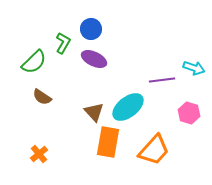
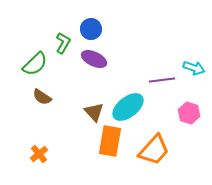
green semicircle: moved 1 px right, 2 px down
orange rectangle: moved 2 px right, 1 px up
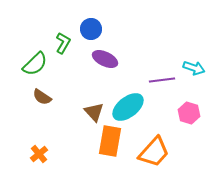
purple ellipse: moved 11 px right
orange trapezoid: moved 2 px down
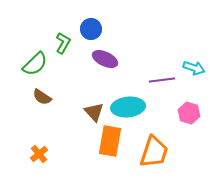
cyan ellipse: rotated 32 degrees clockwise
orange trapezoid: rotated 24 degrees counterclockwise
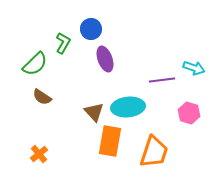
purple ellipse: rotated 45 degrees clockwise
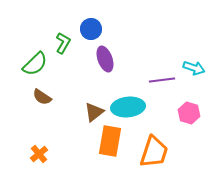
brown triangle: rotated 35 degrees clockwise
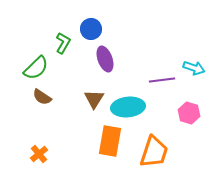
green semicircle: moved 1 px right, 4 px down
brown triangle: moved 13 px up; rotated 20 degrees counterclockwise
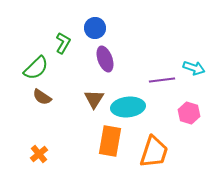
blue circle: moved 4 px right, 1 px up
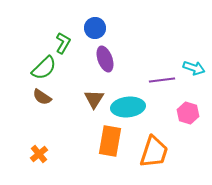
green semicircle: moved 8 px right
pink hexagon: moved 1 px left
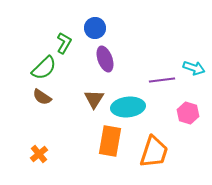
green L-shape: moved 1 px right
